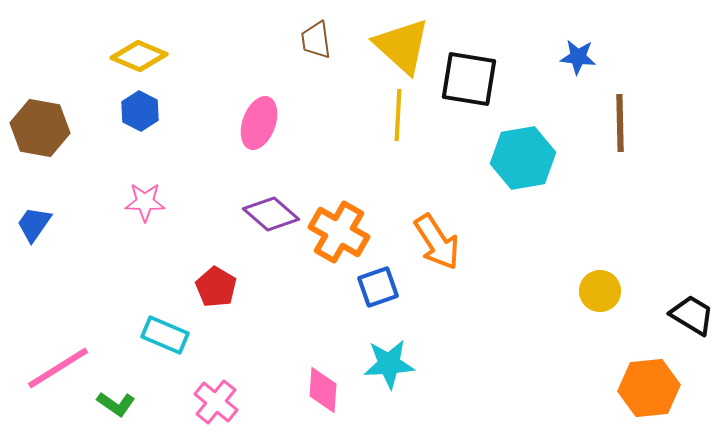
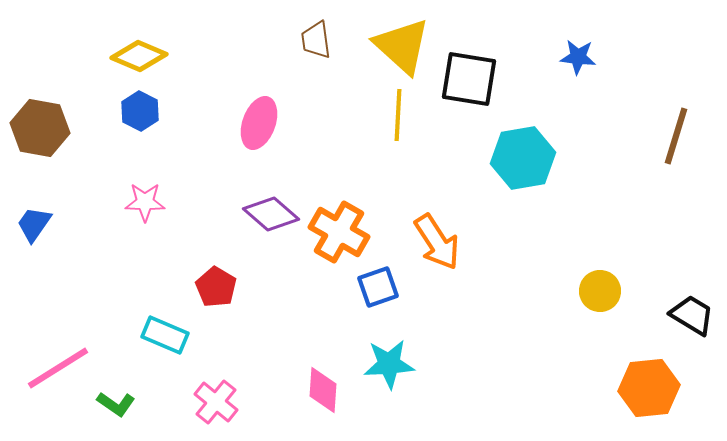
brown line: moved 56 px right, 13 px down; rotated 18 degrees clockwise
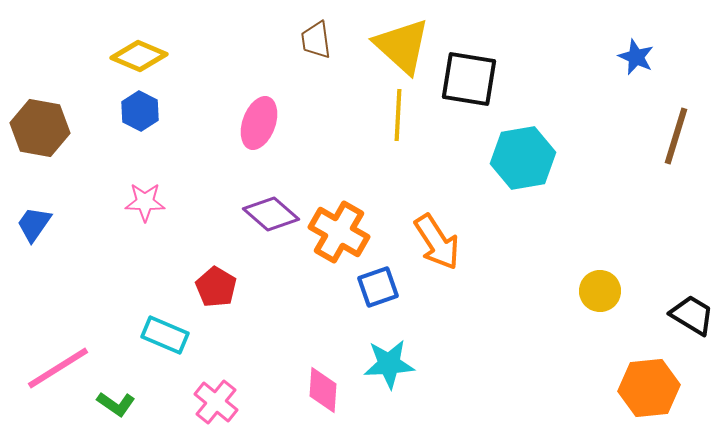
blue star: moved 58 px right; rotated 18 degrees clockwise
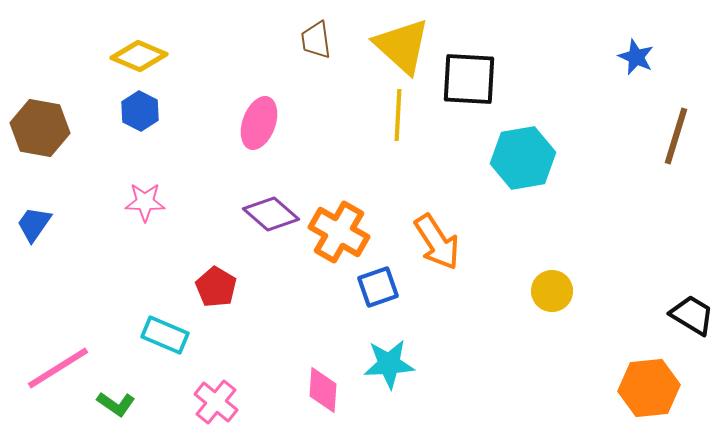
black square: rotated 6 degrees counterclockwise
yellow circle: moved 48 px left
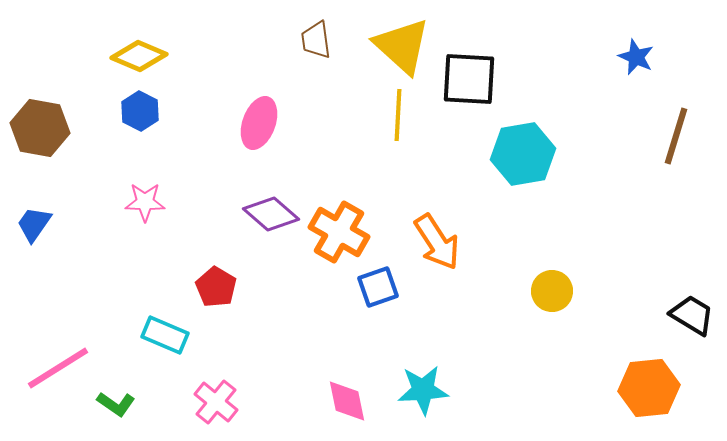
cyan hexagon: moved 4 px up
cyan star: moved 34 px right, 26 px down
pink diamond: moved 24 px right, 11 px down; rotated 15 degrees counterclockwise
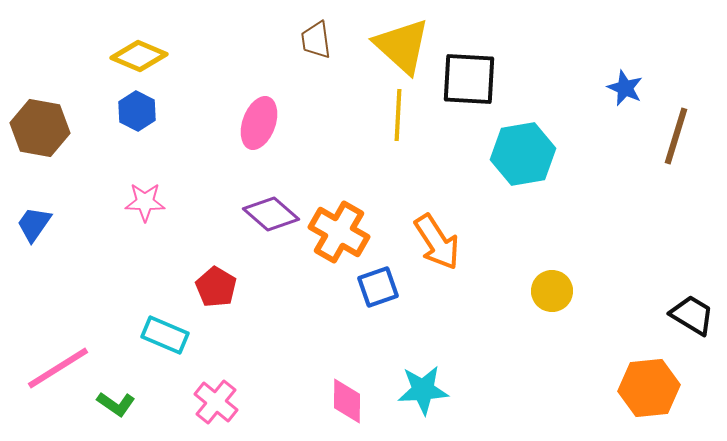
blue star: moved 11 px left, 31 px down
blue hexagon: moved 3 px left
pink diamond: rotated 12 degrees clockwise
